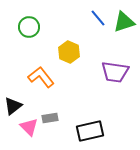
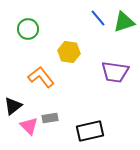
green circle: moved 1 px left, 2 px down
yellow hexagon: rotated 15 degrees counterclockwise
pink triangle: moved 1 px up
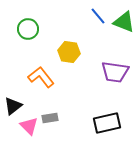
blue line: moved 2 px up
green triangle: rotated 40 degrees clockwise
black rectangle: moved 17 px right, 8 px up
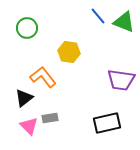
green circle: moved 1 px left, 1 px up
purple trapezoid: moved 6 px right, 8 px down
orange L-shape: moved 2 px right
black triangle: moved 11 px right, 8 px up
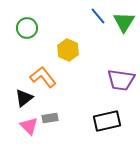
green triangle: rotated 40 degrees clockwise
yellow hexagon: moved 1 px left, 2 px up; rotated 15 degrees clockwise
black rectangle: moved 2 px up
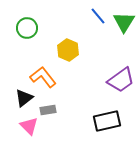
purple trapezoid: rotated 44 degrees counterclockwise
gray rectangle: moved 2 px left, 8 px up
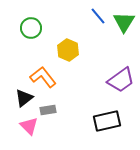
green circle: moved 4 px right
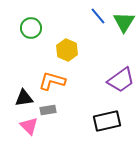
yellow hexagon: moved 1 px left
orange L-shape: moved 9 px right, 4 px down; rotated 36 degrees counterclockwise
black triangle: rotated 30 degrees clockwise
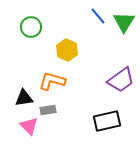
green circle: moved 1 px up
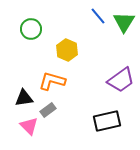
green circle: moved 2 px down
gray rectangle: rotated 28 degrees counterclockwise
